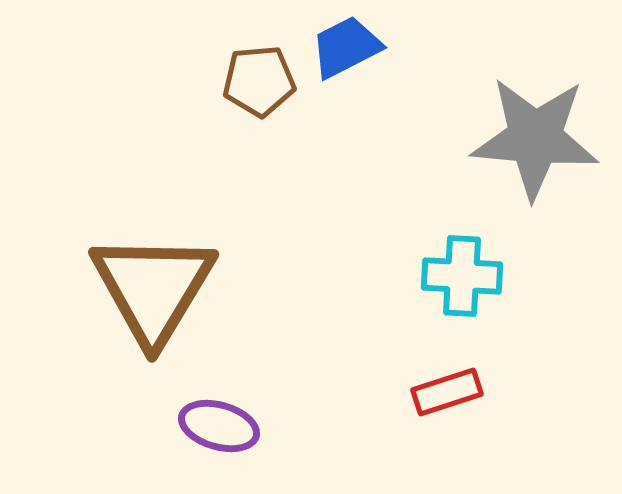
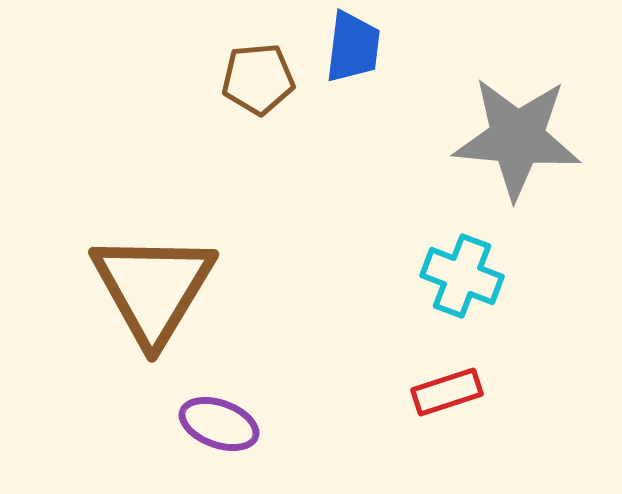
blue trapezoid: moved 7 px right; rotated 124 degrees clockwise
brown pentagon: moved 1 px left, 2 px up
gray star: moved 18 px left
cyan cross: rotated 18 degrees clockwise
purple ellipse: moved 2 px up; rotated 4 degrees clockwise
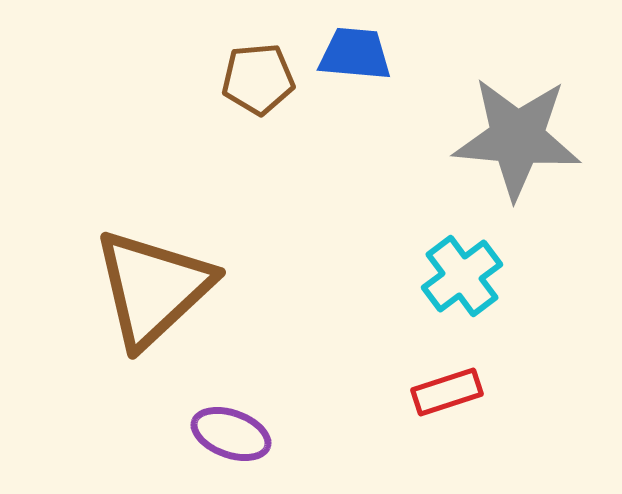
blue trapezoid: moved 2 px right, 7 px down; rotated 92 degrees counterclockwise
cyan cross: rotated 32 degrees clockwise
brown triangle: rotated 16 degrees clockwise
purple ellipse: moved 12 px right, 10 px down
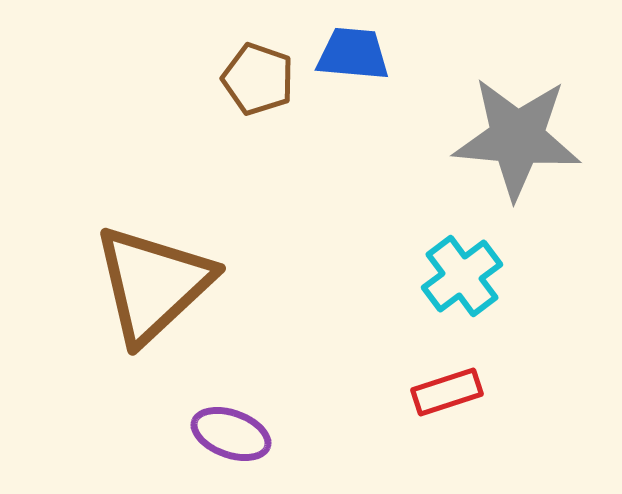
blue trapezoid: moved 2 px left
brown pentagon: rotated 24 degrees clockwise
brown triangle: moved 4 px up
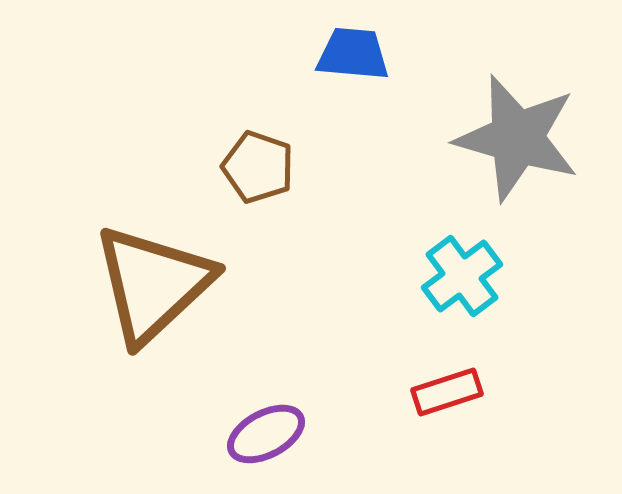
brown pentagon: moved 88 px down
gray star: rotated 11 degrees clockwise
purple ellipse: moved 35 px right; rotated 48 degrees counterclockwise
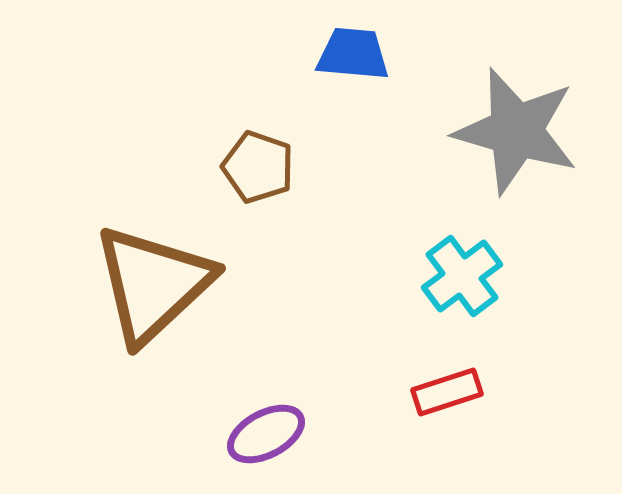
gray star: moved 1 px left, 7 px up
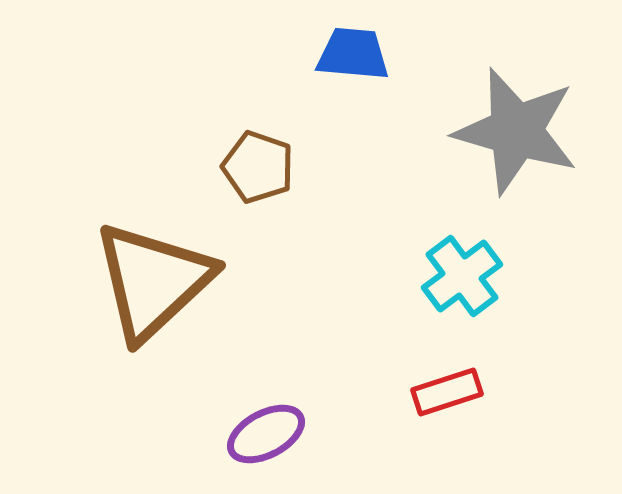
brown triangle: moved 3 px up
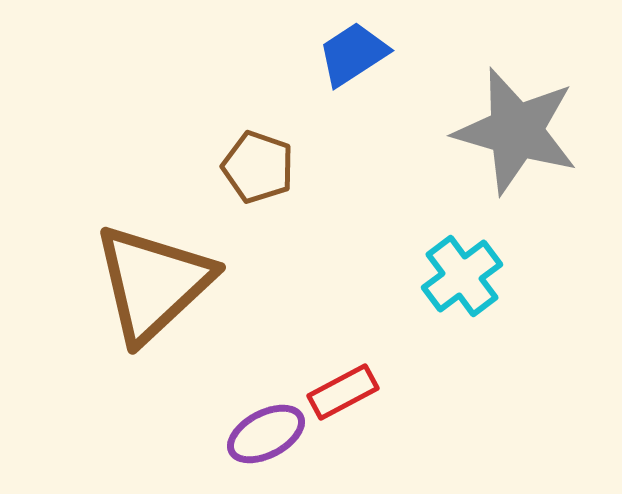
blue trapezoid: rotated 38 degrees counterclockwise
brown triangle: moved 2 px down
red rectangle: moved 104 px left; rotated 10 degrees counterclockwise
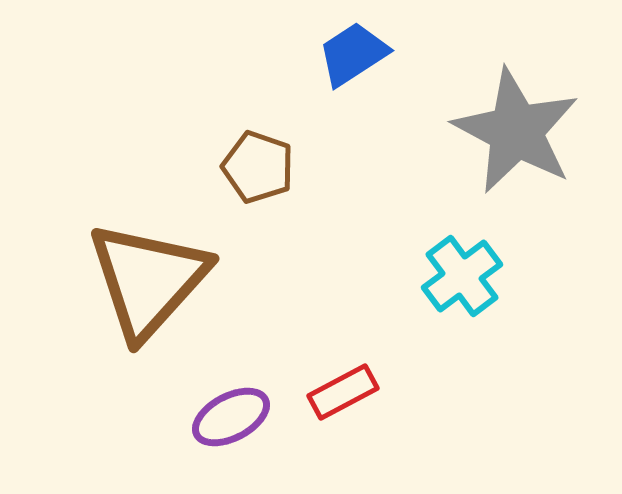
gray star: rotated 12 degrees clockwise
brown triangle: moved 5 px left, 3 px up; rotated 5 degrees counterclockwise
purple ellipse: moved 35 px left, 17 px up
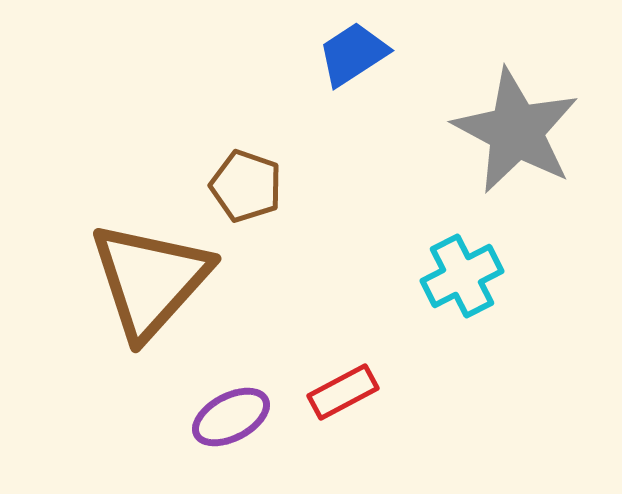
brown pentagon: moved 12 px left, 19 px down
cyan cross: rotated 10 degrees clockwise
brown triangle: moved 2 px right
